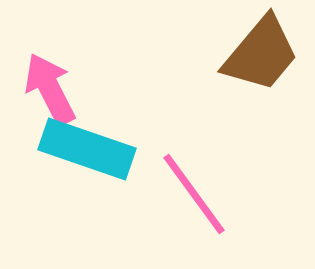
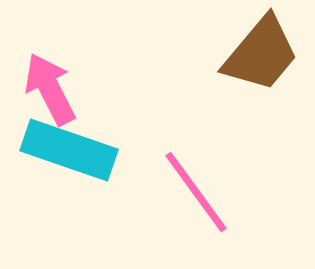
cyan rectangle: moved 18 px left, 1 px down
pink line: moved 2 px right, 2 px up
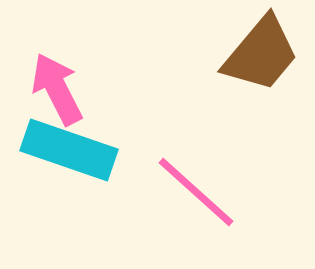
pink arrow: moved 7 px right
pink line: rotated 12 degrees counterclockwise
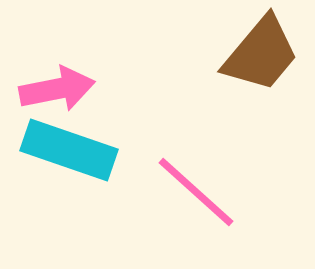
pink arrow: rotated 106 degrees clockwise
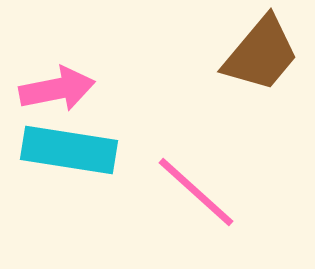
cyan rectangle: rotated 10 degrees counterclockwise
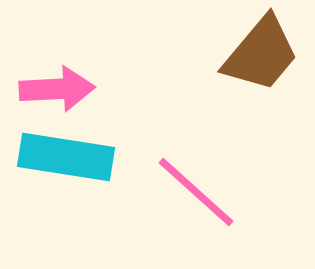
pink arrow: rotated 8 degrees clockwise
cyan rectangle: moved 3 px left, 7 px down
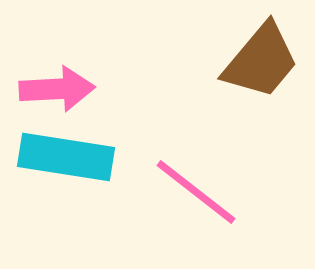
brown trapezoid: moved 7 px down
pink line: rotated 4 degrees counterclockwise
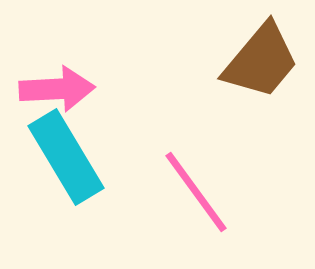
cyan rectangle: rotated 50 degrees clockwise
pink line: rotated 16 degrees clockwise
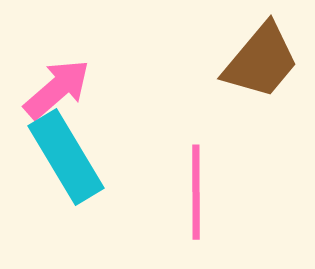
pink arrow: rotated 38 degrees counterclockwise
pink line: rotated 36 degrees clockwise
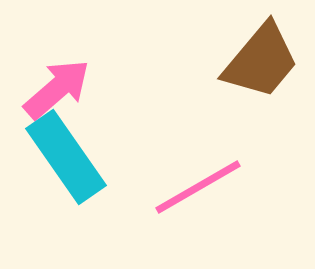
cyan rectangle: rotated 4 degrees counterclockwise
pink line: moved 2 px right, 5 px up; rotated 60 degrees clockwise
